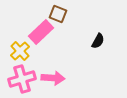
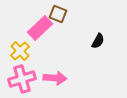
pink rectangle: moved 1 px left, 4 px up
pink arrow: moved 2 px right
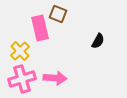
pink rectangle: rotated 60 degrees counterclockwise
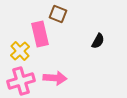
pink rectangle: moved 6 px down
pink cross: moved 1 px left, 2 px down
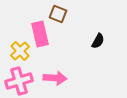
pink cross: moved 2 px left
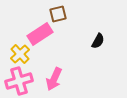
brown square: rotated 36 degrees counterclockwise
pink rectangle: rotated 70 degrees clockwise
yellow cross: moved 3 px down
pink arrow: moved 1 px left, 1 px down; rotated 110 degrees clockwise
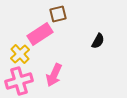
pink arrow: moved 4 px up
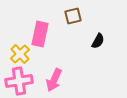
brown square: moved 15 px right, 2 px down
pink rectangle: rotated 45 degrees counterclockwise
pink arrow: moved 5 px down
pink cross: rotated 8 degrees clockwise
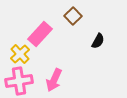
brown square: rotated 30 degrees counterclockwise
pink rectangle: rotated 30 degrees clockwise
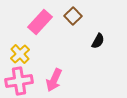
pink rectangle: moved 12 px up
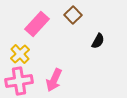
brown square: moved 1 px up
pink rectangle: moved 3 px left, 2 px down
